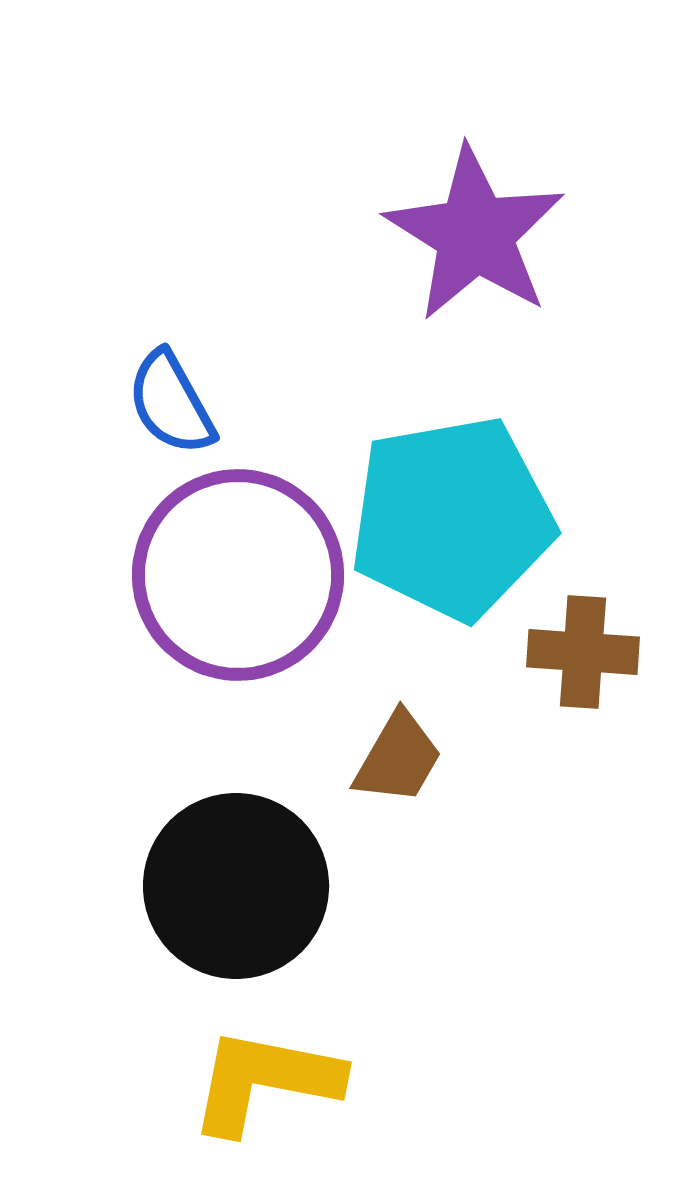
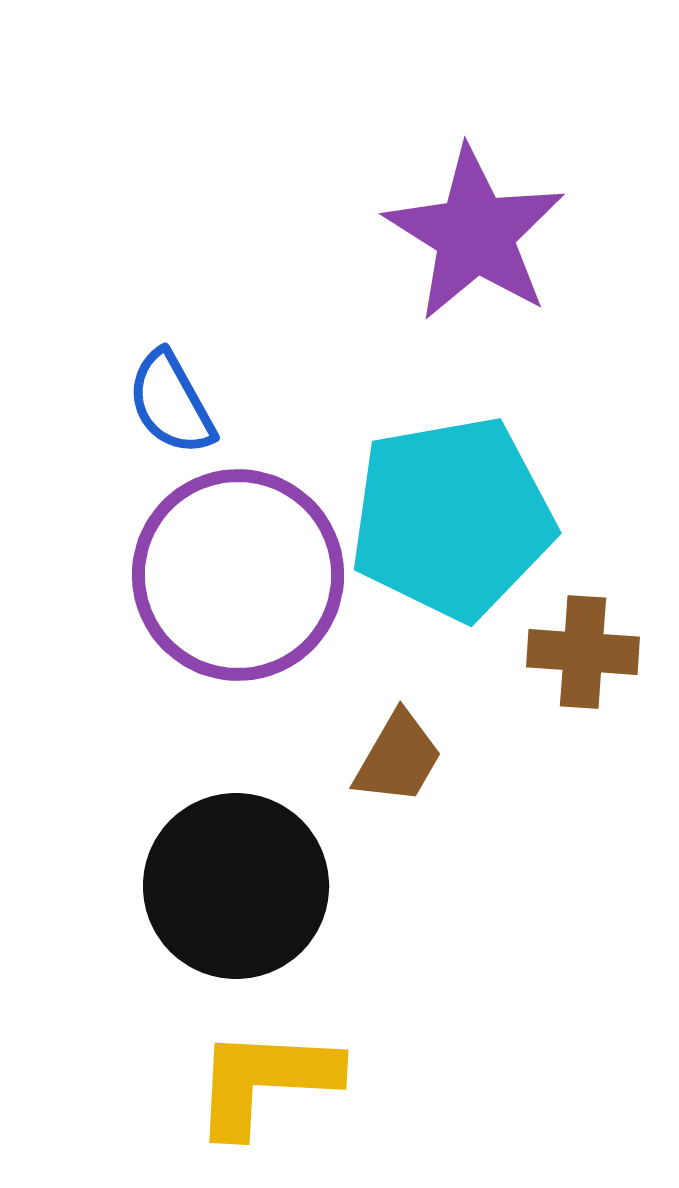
yellow L-shape: rotated 8 degrees counterclockwise
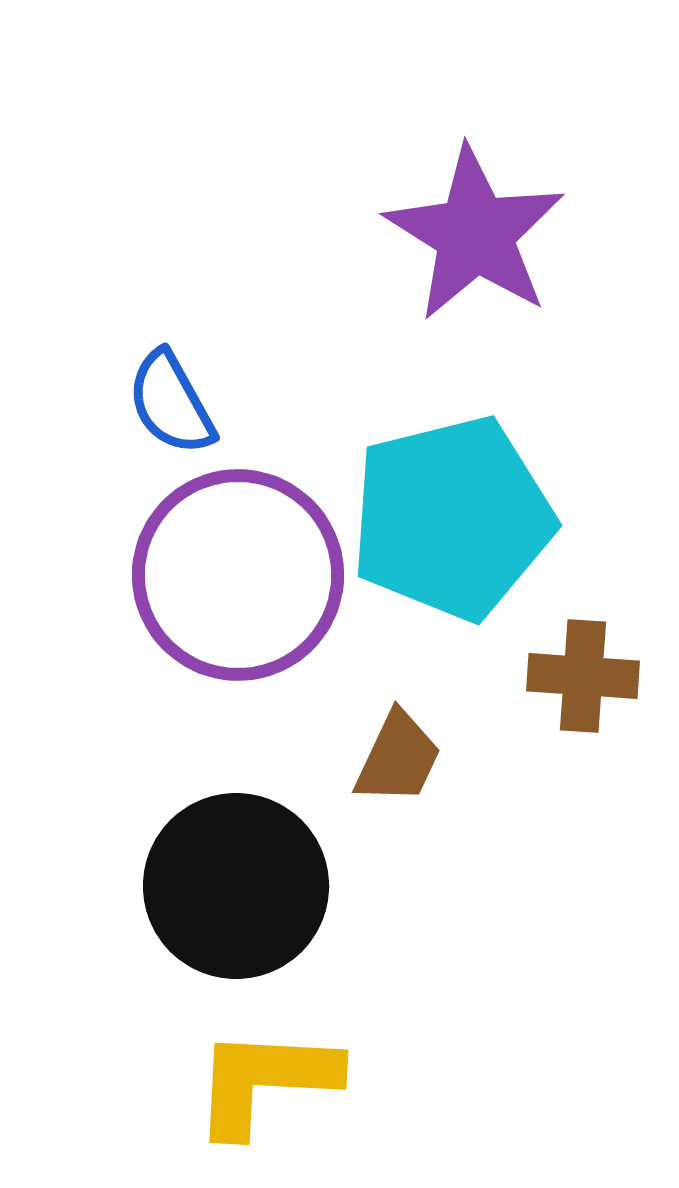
cyan pentagon: rotated 4 degrees counterclockwise
brown cross: moved 24 px down
brown trapezoid: rotated 5 degrees counterclockwise
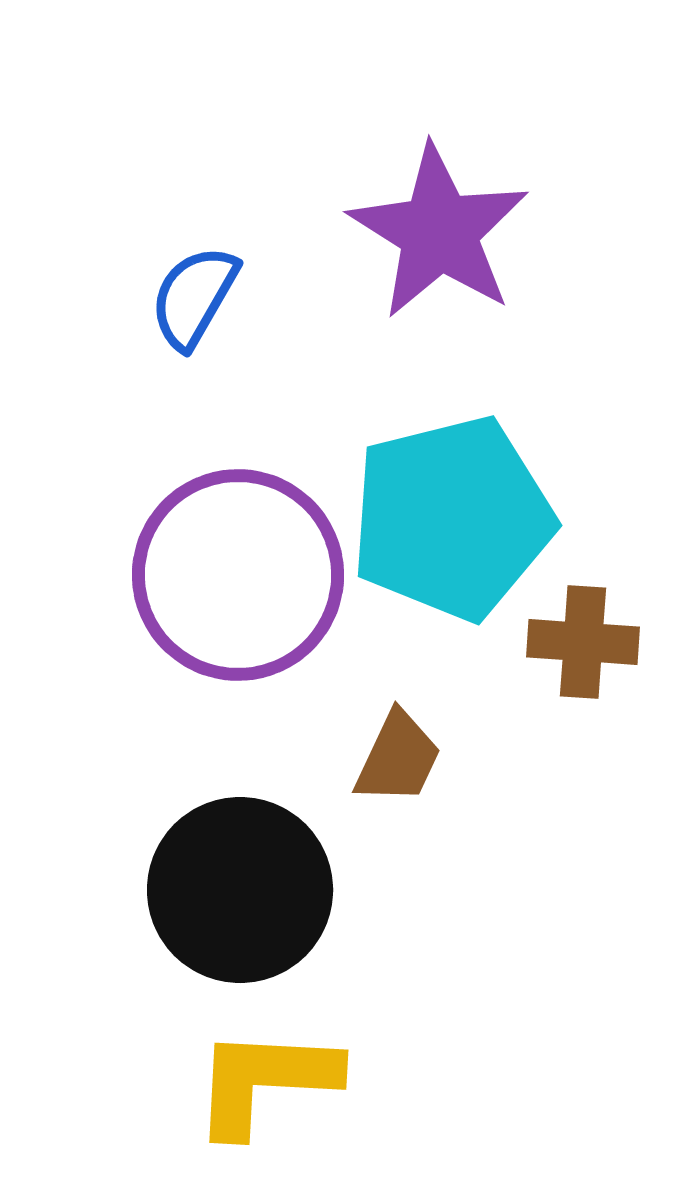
purple star: moved 36 px left, 2 px up
blue semicircle: moved 23 px right, 106 px up; rotated 59 degrees clockwise
brown cross: moved 34 px up
black circle: moved 4 px right, 4 px down
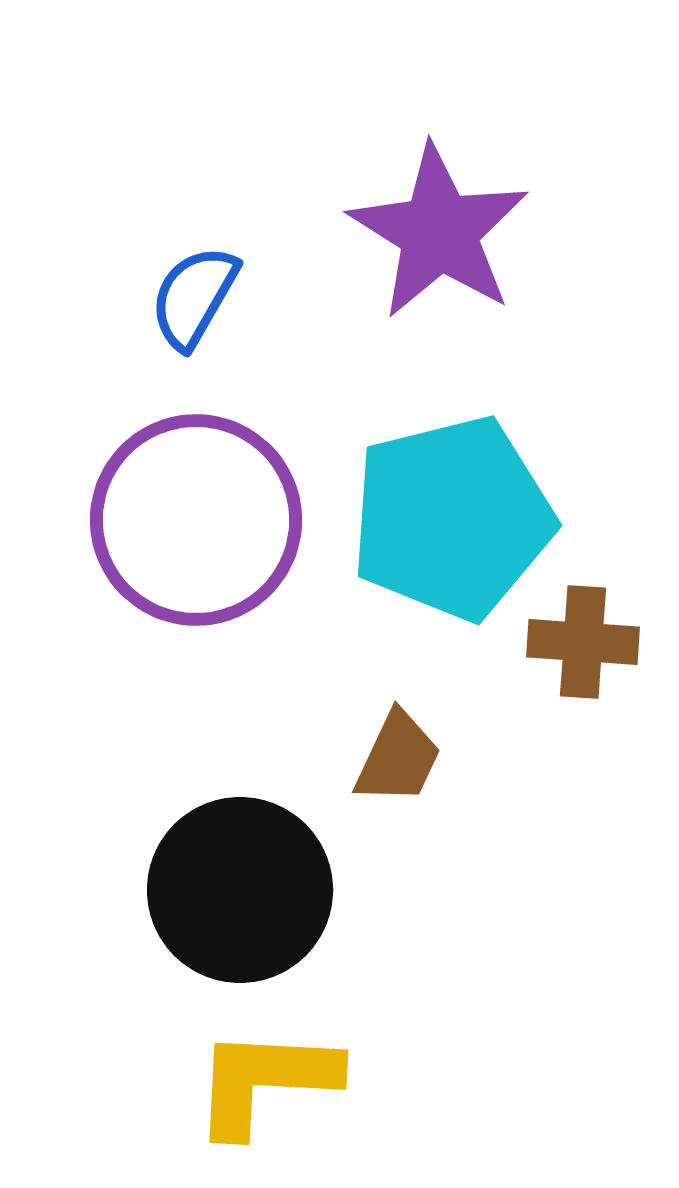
purple circle: moved 42 px left, 55 px up
